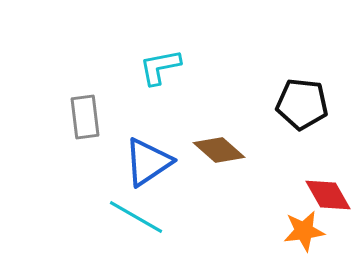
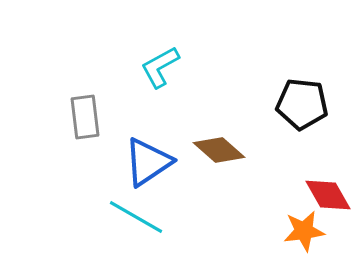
cyan L-shape: rotated 18 degrees counterclockwise
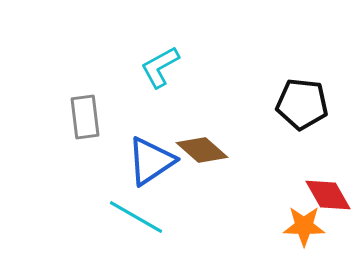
brown diamond: moved 17 px left
blue triangle: moved 3 px right, 1 px up
orange star: moved 5 px up; rotated 9 degrees clockwise
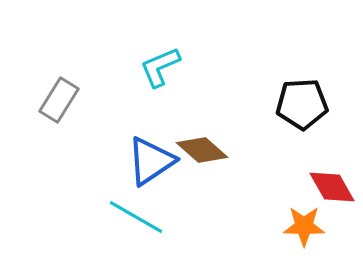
cyan L-shape: rotated 6 degrees clockwise
black pentagon: rotated 9 degrees counterclockwise
gray rectangle: moved 26 px left, 17 px up; rotated 39 degrees clockwise
red diamond: moved 4 px right, 8 px up
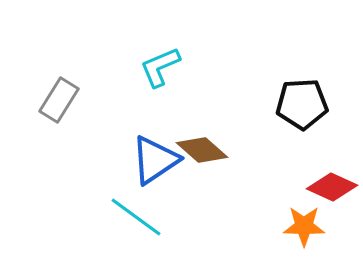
blue triangle: moved 4 px right, 1 px up
red diamond: rotated 36 degrees counterclockwise
cyan line: rotated 6 degrees clockwise
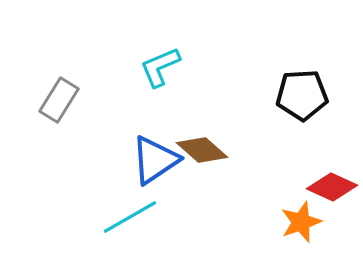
black pentagon: moved 9 px up
cyan line: moved 6 px left; rotated 66 degrees counterclockwise
orange star: moved 3 px left, 4 px up; rotated 21 degrees counterclockwise
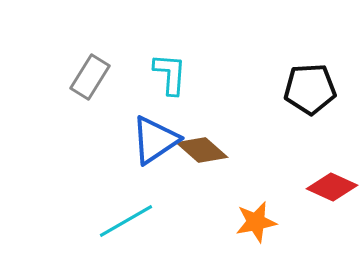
cyan L-shape: moved 10 px right, 7 px down; rotated 117 degrees clockwise
black pentagon: moved 8 px right, 6 px up
gray rectangle: moved 31 px right, 23 px up
blue triangle: moved 20 px up
cyan line: moved 4 px left, 4 px down
orange star: moved 45 px left; rotated 9 degrees clockwise
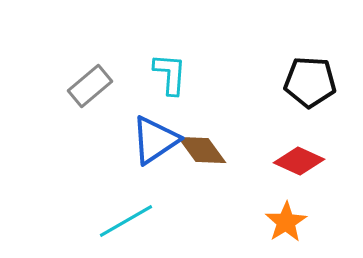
gray rectangle: moved 9 px down; rotated 18 degrees clockwise
black pentagon: moved 7 px up; rotated 6 degrees clockwise
brown diamond: rotated 12 degrees clockwise
red diamond: moved 33 px left, 26 px up
orange star: moved 30 px right; rotated 21 degrees counterclockwise
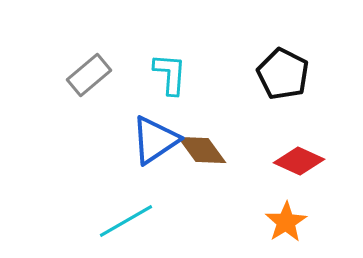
black pentagon: moved 27 px left, 8 px up; rotated 24 degrees clockwise
gray rectangle: moved 1 px left, 11 px up
